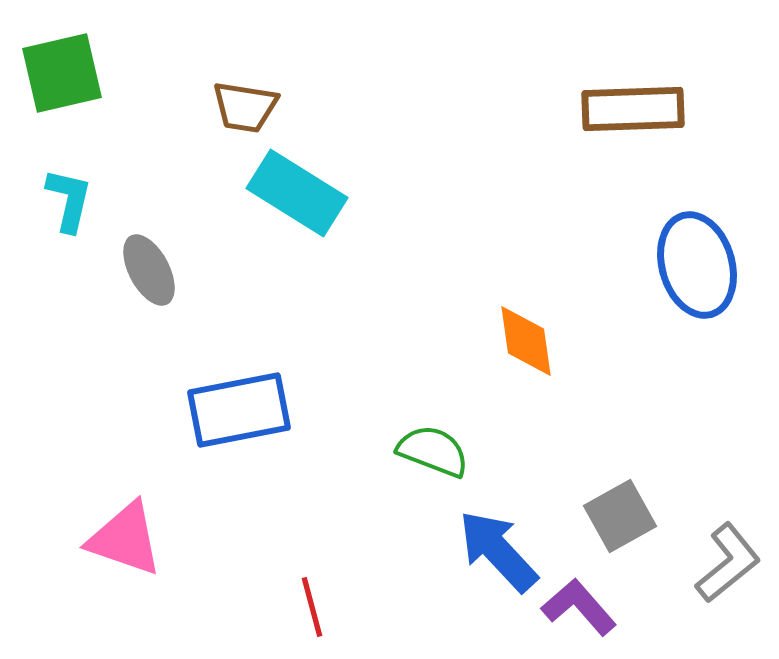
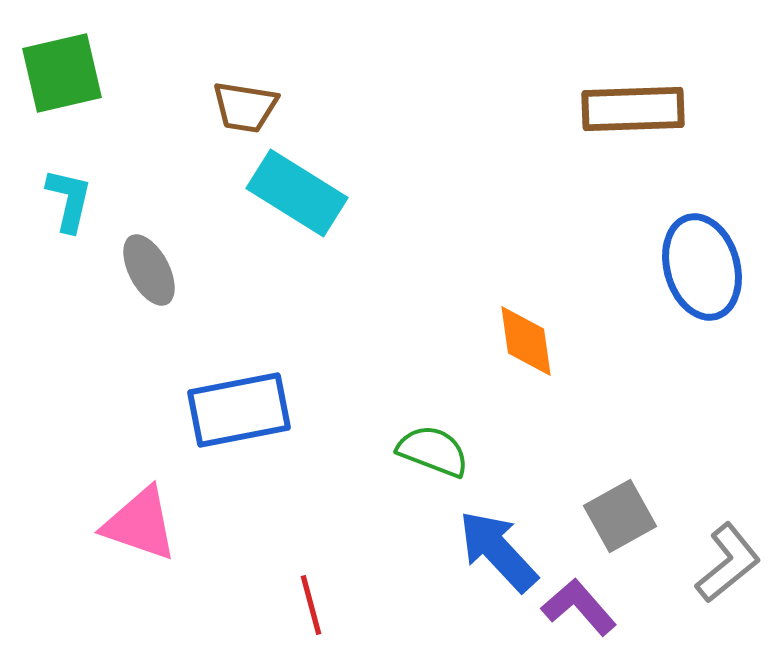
blue ellipse: moved 5 px right, 2 px down
pink triangle: moved 15 px right, 15 px up
red line: moved 1 px left, 2 px up
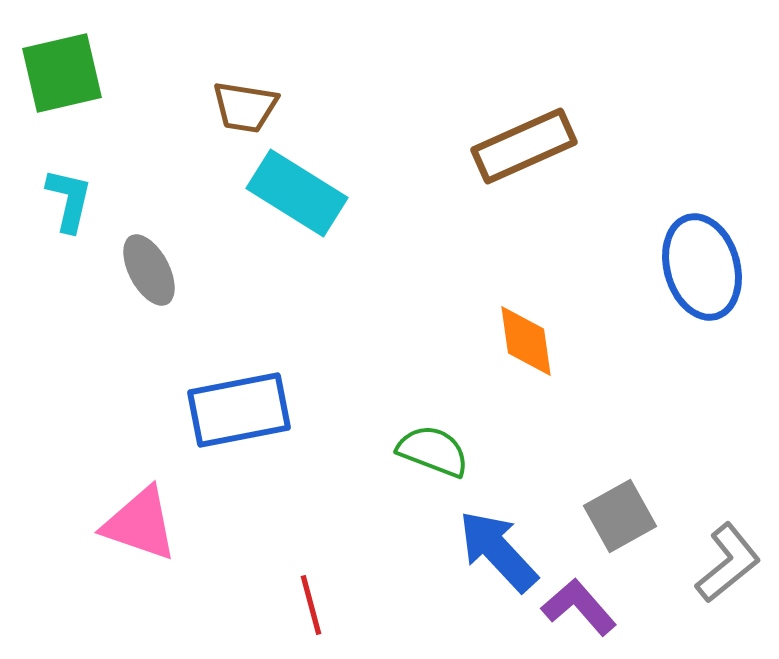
brown rectangle: moved 109 px left, 37 px down; rotated 22 degrees counterclockwise
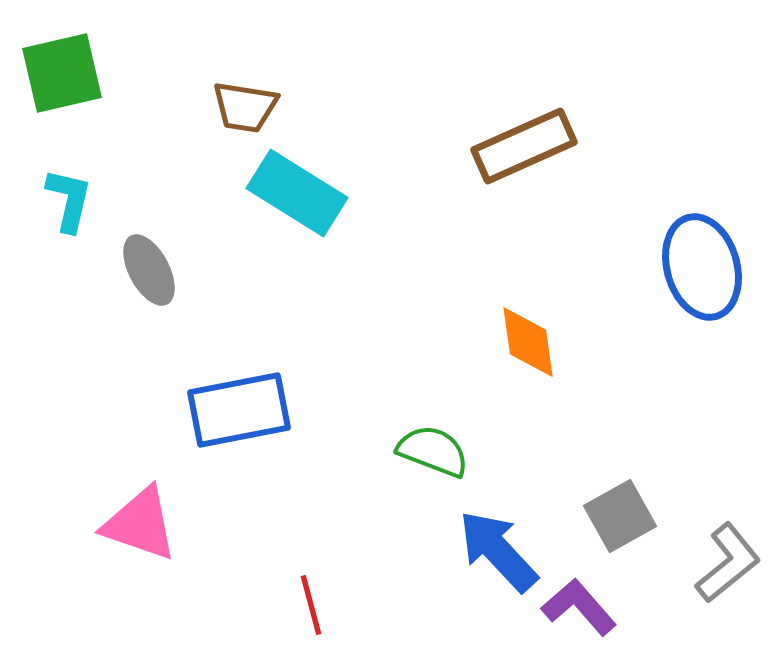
orange diamond: moved 2 px right, 1 px down
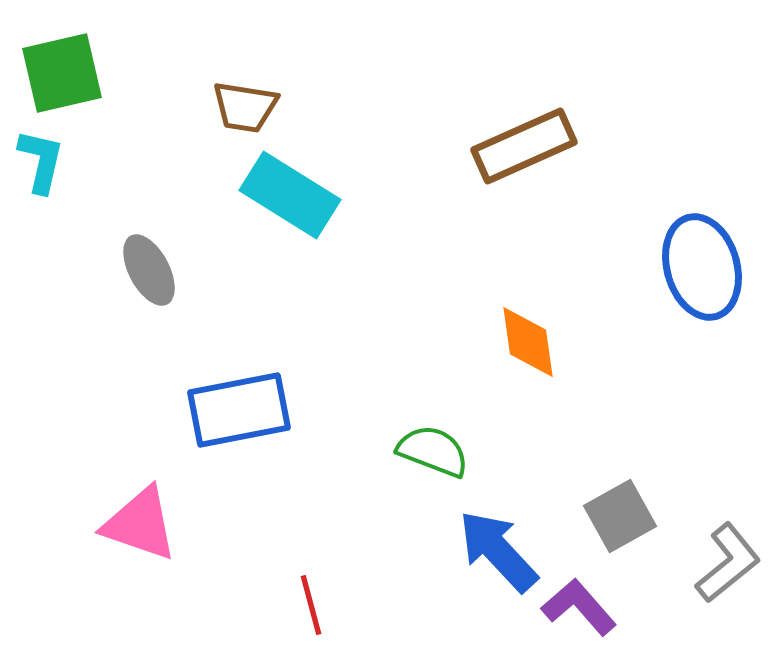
cyan rectangle: moved 7 px left, 2 px down
cyan L-shape: moved 28 px left, 39 px up
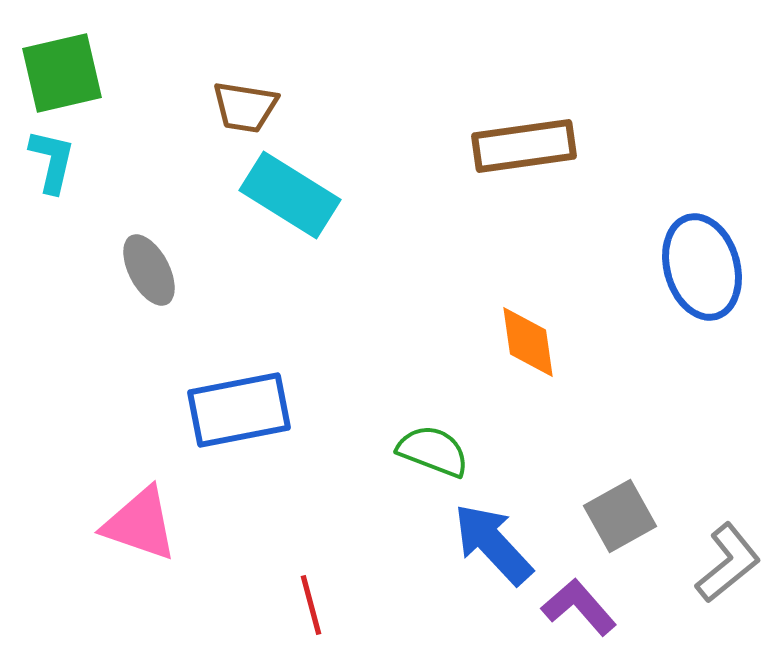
brown rectangle: rotated 16 degrees clockwise
cyan L-shape: moved 11 px right
blue arrow: moved 5 px left, 7 px up
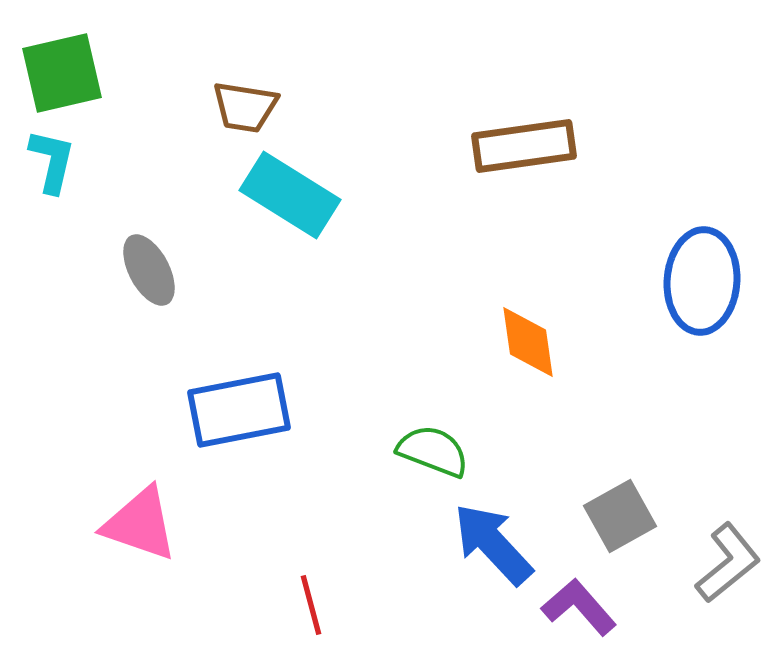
blue ellipse: moved 14 px down; rotated 20 degrees clockwise
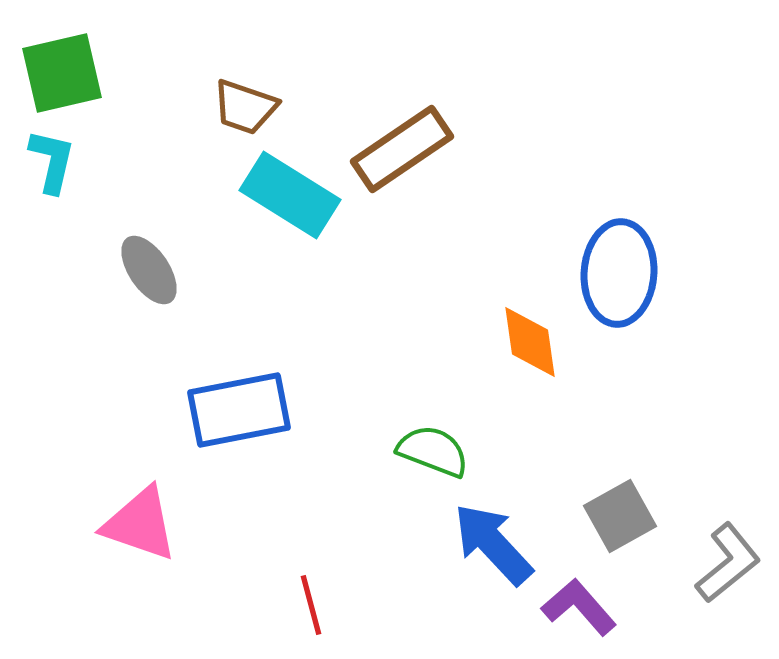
brown trapezoid: rotated 10 degrees clockwise
brown rectangle: moved 122 px left, 3 px down; rotated 26 degrees counterclockwise
gray ellipse: rotated 6 degrees counterclockwise
blue ellipse: moved 83 px left, 8 px up
orange diamond: moved 2 px right
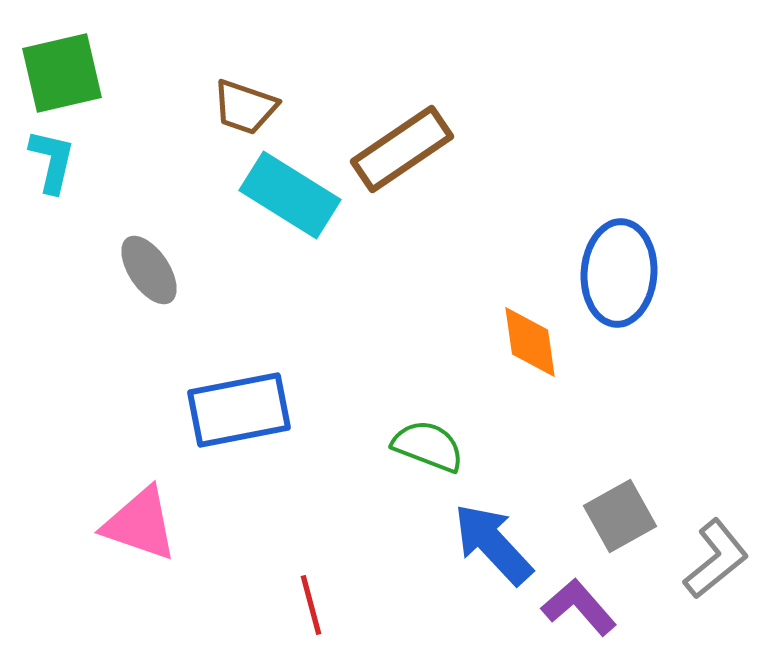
green semicircle: moved 5 px left, 5 px up
gray L-shape: moved 12 px left, 4 px up
